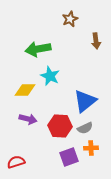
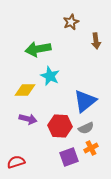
brown star: moved 1 px right, 3 px down
gray semicircle: moved 1 px right
orange cross: rotated 24 degrees counterclockwise
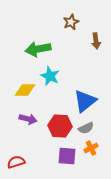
purple square: moved 2 px left, 1 px up; rotated 24 degrees clockwise
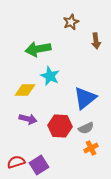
blue triangle: moved 3 px up
purple square: moved 28 px left, 9 px down; rotated 36 degrees counterclockwise
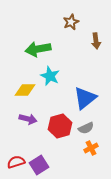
red hexagon: rotated 20 degrees counterclockwise
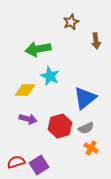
orange cross: rotated 32 degrees counterclockwise
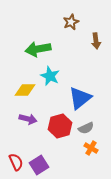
blue triangle: moved 5 px left
red semicircle: rotated 84 degrees clockwise
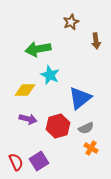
cyan star: moved 1 px up
red hexagon: moved 2 px left
purple square: moved 4 px up
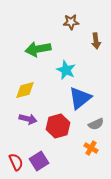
brown star: rotated 21 degrees clockwise
cyan star: moved 16 px right, 5 px up
yellow diamond: rotated 15 degrees counterclockwise
gray semicircle: moved 10 px right, 4 px up
